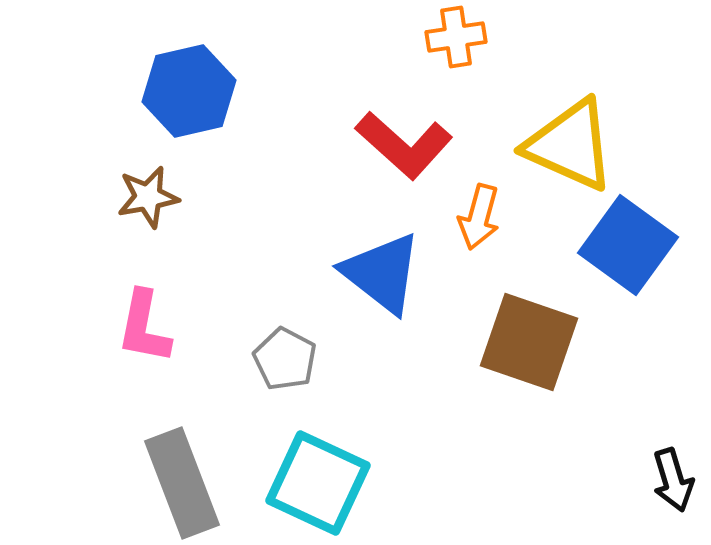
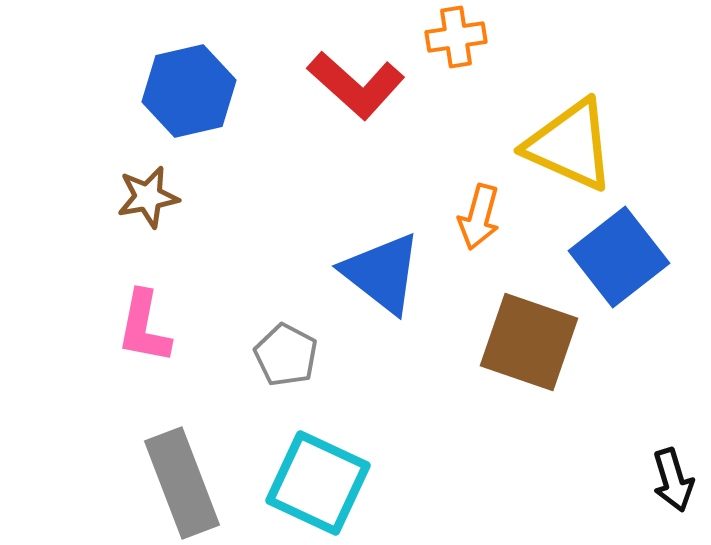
red L-shape: moved 48 px left, 60 px up
blue square: moved 9 px left, 12 px down; rotated 16 degrees clockwise
gray pentagon: moved 1 px right, 4 px up
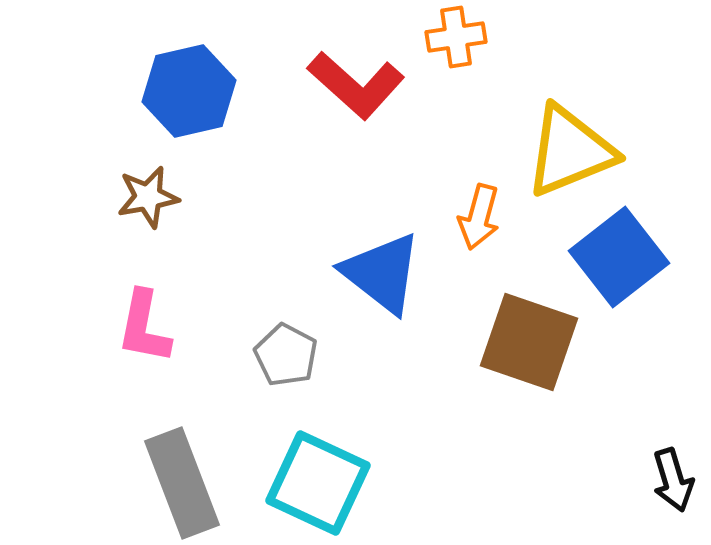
yellow triangle: moved 6 px down; rotated 46 degrees counterclockwise
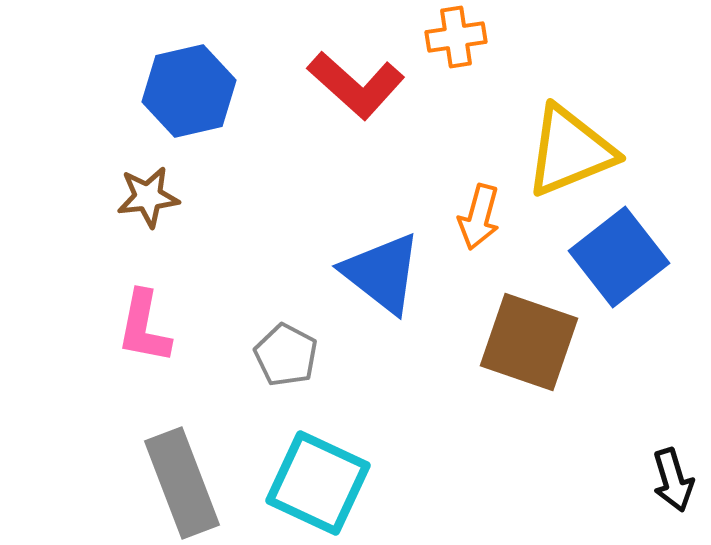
brown star: rotated 4 degrees clockwise
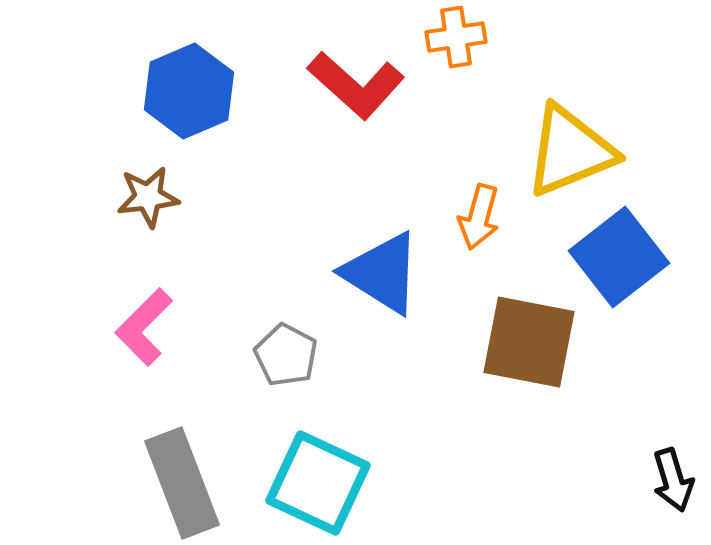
blue hexagon: rotated 10 degrees counterclockwise
blue triangle: rotated 6 degrees counterclockwise
pink L-shape: rotated 34 degrees clockwise
brown square: rotated 8 degrees counterclockwise
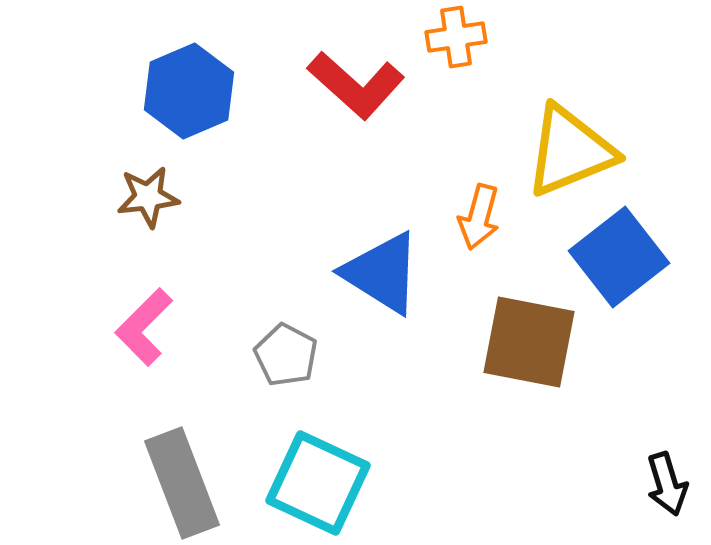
black arrow: moved 6 px left, 4 px down
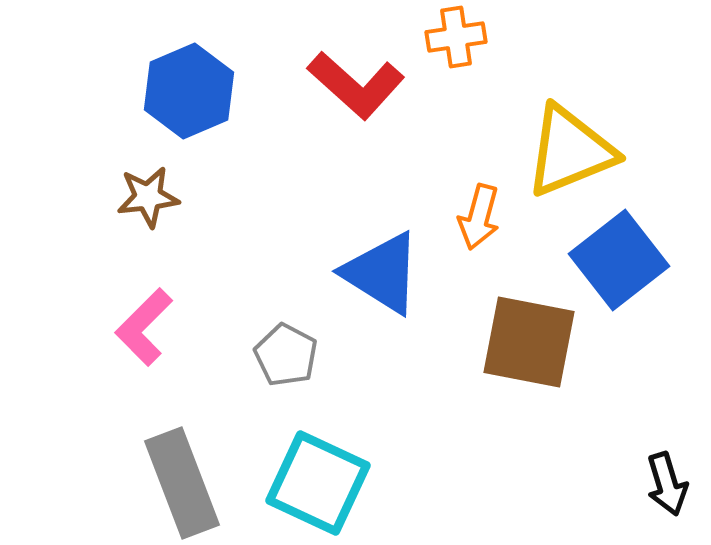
blue square: moved 3 px down
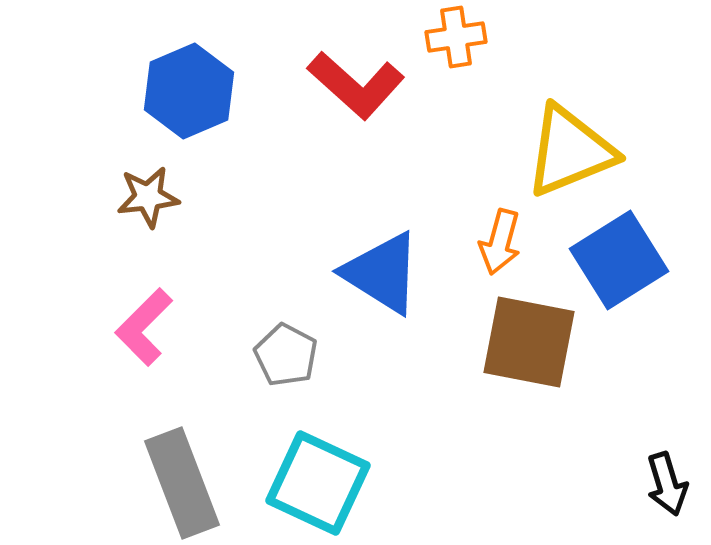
orange arrow: moved 21 px right, 25 px down
blue square: rotated 6 degrees clockwise
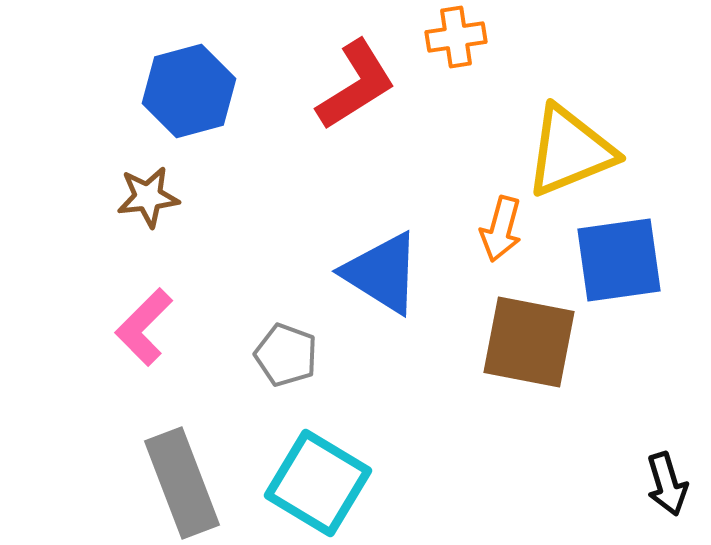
red L-shape: rotated 74 degrees counterclockwise
blue hexagon: rotated 8 degrees clockwise
orange arrow: moved 1 px right, 13 px up
blue square: rotated 24 degrees clockwise
gray pentagon: rotated 8 degrees counterclockwise
cyan square: rotated 6 degrees clockwise
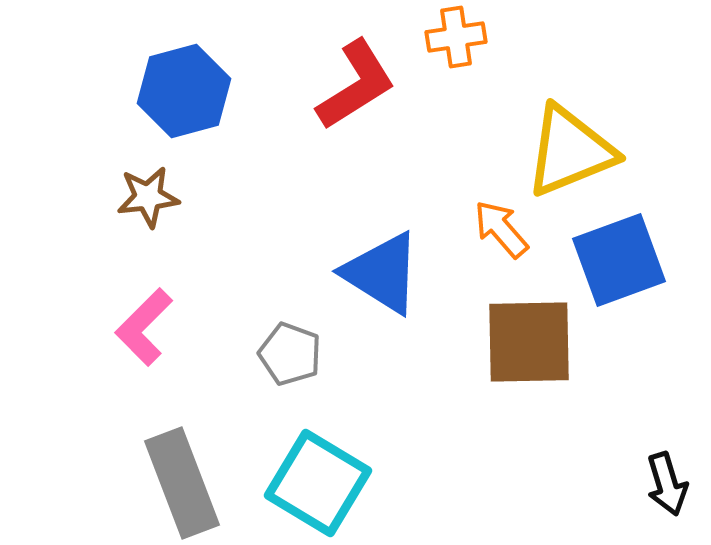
blue hexagon: moved 5 px left
orange arrow: rotated 124 degrees clockwise
blue square: rotated 12 degrees counterclockwise
brown square: rotated 12 degrees counterclockwise
gray pentagon: moved 4 px right, 1 px up
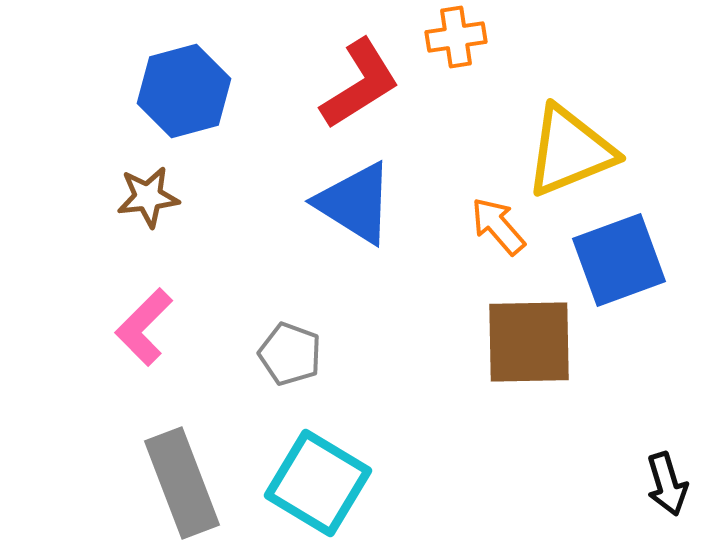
red L-shape: moved 4 px right, 1 px up
orange arrow: moved 3 px left, 3 px up
blue triangle: moved 27 px left, 70 px up
